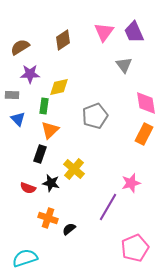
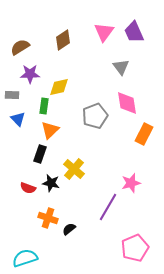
gray triangle: moved 3 px left, 2 px down
pink diamond: moved 19 px left
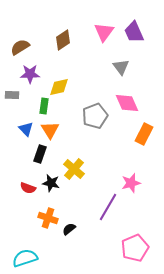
pink diamond: rotated 15 degrees counterclockwise
blue triangle: moved 8 px right, 10 px down
orange triangle: rotated 18 degrees counterclockwise
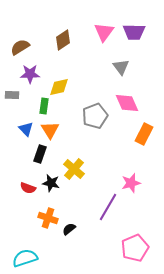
purple trapezoid: rotated 65 degrees counterclockwise
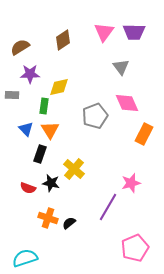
black semicircle: moved 6 px up
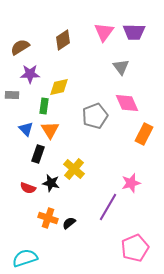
black rectangle: moved 2 px left
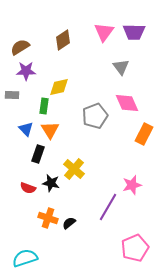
purple star: moved 4 px left, 3 px up
pink star: moved 1 px right, 2 px down
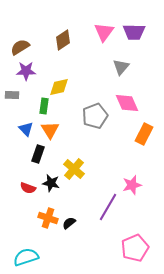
gray triangle: rotated 18 degrees clockwise
cyan semicircle: moved 1 px right, 1 px up
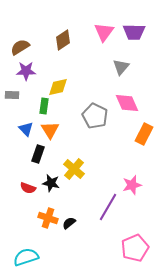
yellow diamond: moved 1 px left
gray pentagon: rotated 25 degrees counterclockwise
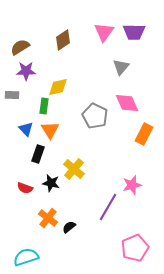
red semicircle: moved 3 px left
orange cross: rotated 18 degrees clockwise
black semicircle: moved 4 px down
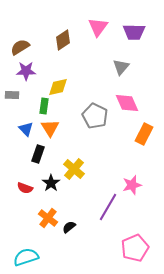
pink triangle: moved 6 px left, 5 px up
orange triangle: moved 2 px up
black star: rotated 24 degrees clockwise
